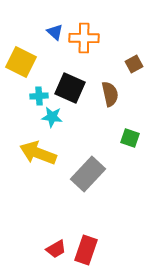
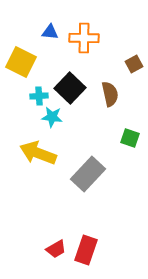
blue triangle: moved 5 px left; rotated 36 degrees counterclockwise
black square: rotated 20 degrees clockwise
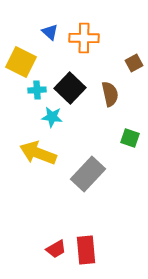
blue triangle: rotated 36 degrees clockwise
brown square: moved 1 px up
cyan cross: moved 2 px left, 6 px up
red rectangle: rotated 24 degrees counterclockwise
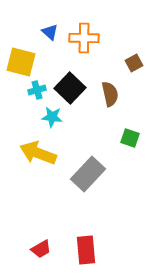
yellow square: rotated 12 degrees counterclockwise
cyan cross: rotated 12 degrees counterclockwise
red trapezoid: moved 15 px left
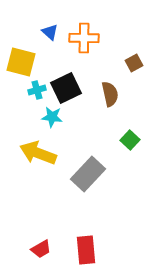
black square: moved 4 px left; rotated 20 degrees clockwise
green square: moved 2 px down; rotated 24 degrees clockwise
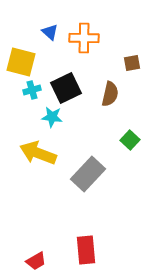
brown square: moved 2 px left; rotated 18 degrees clockwise
cyan cross: moved 5 px left
brown semicircle: rotated 25 degrees clockwise
red trapezoid: moved 5 px left, 12 px down
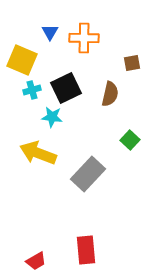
blue triangle: rotated 18 degrees clockwise
yellow square: moved 1 px right, 2 px up; rotated 8 degrees clockwise
